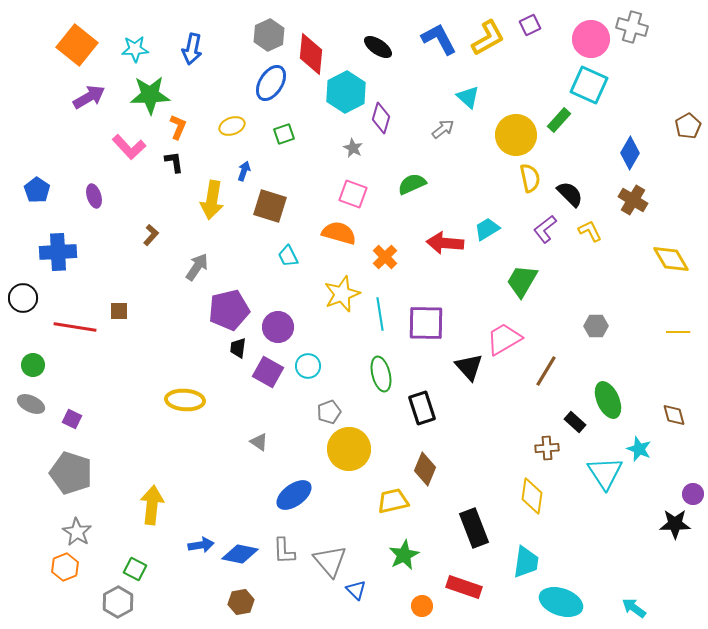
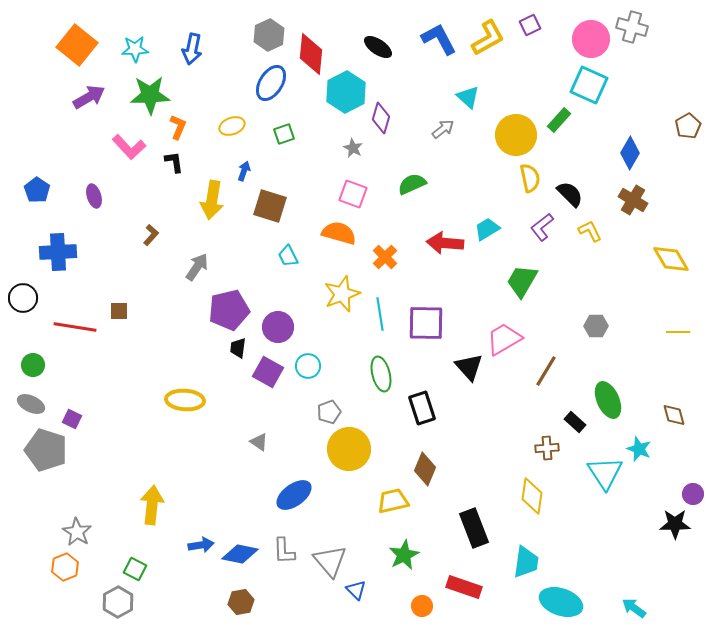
purple L-shape at (545, 229): moved 3 px left, 2 px up
gray pentagon at (71, 473): moved 25 px left, 23 px up
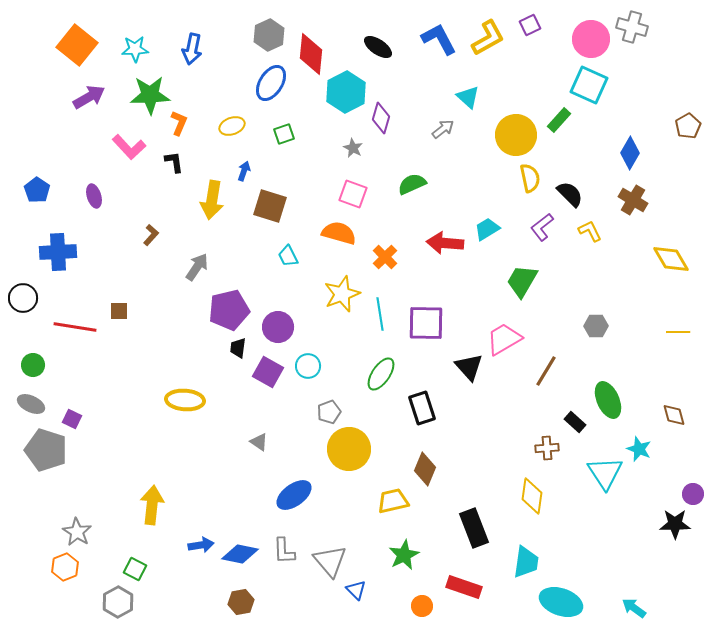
orange L-shape at (178, 127): moved 1 px right, 4 px up
green ellipse at (381, 374): rotated 48 degrees clockwise
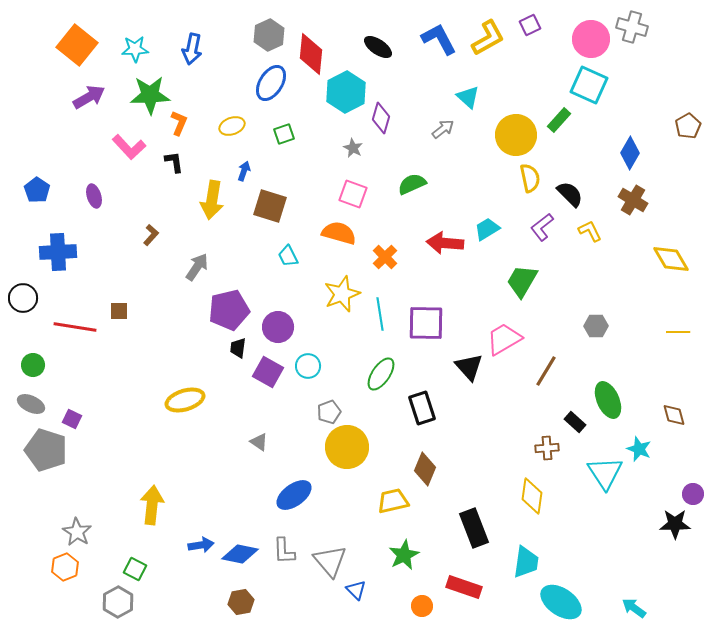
yellow ellipse at (185, 400): rotated 21 degrees counterclockwise
yellow circle at (349, 449): moved 2 px left, 2 px up
cyan ellipse at (561, 602): rotated 15 degrees clockwise
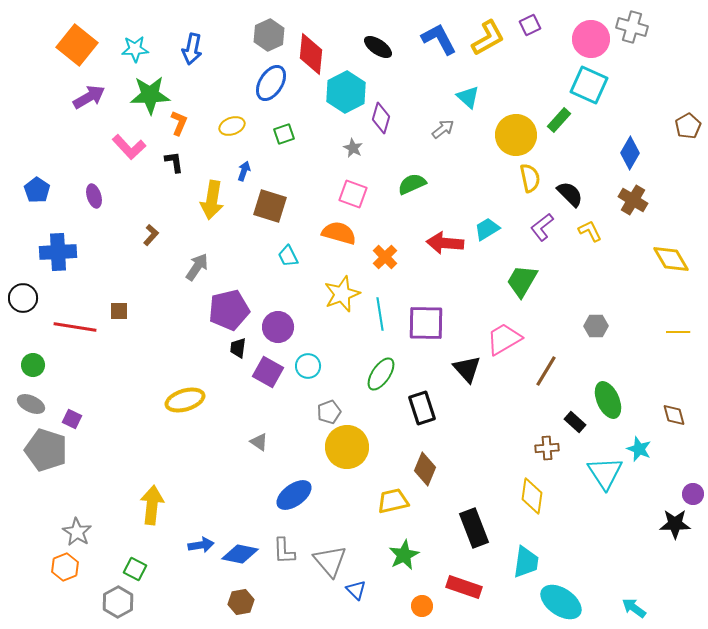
black triangle at (469, 367): moved 2 px left, 2 px down
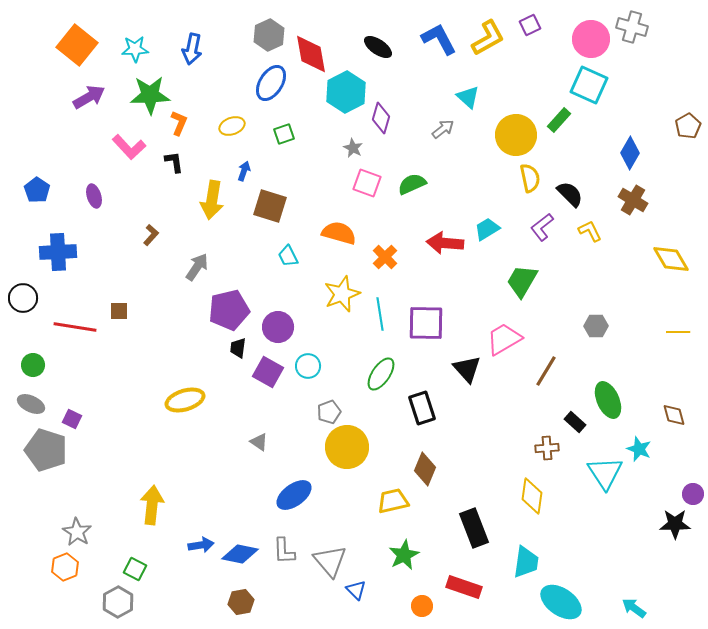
red diamond at (311, 54): rotated 15 degrees counterclockwise
pink square at (353, 194): moved 14 px right, 11 px up
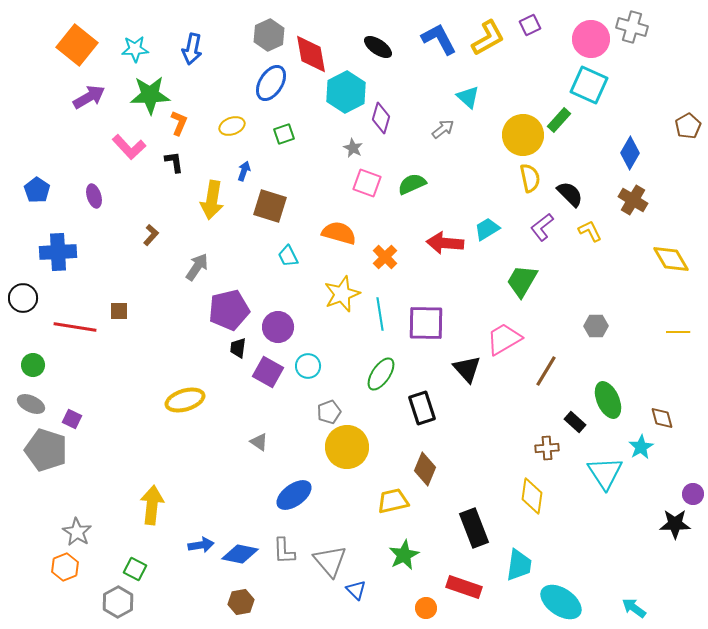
yellow circle at (516, 135): moved 7 px right
brown diamond at (674, 415): moved 12 px left, 3 px down
cyan star at (639, 449): moved 2 px right, 2 px up; rotated 20 degrees clockwise
cyan trapezoid at (526, 562): moved 7 px left, 3 px down
orange circle at (422, 606): moved 4 px right, 2 px down
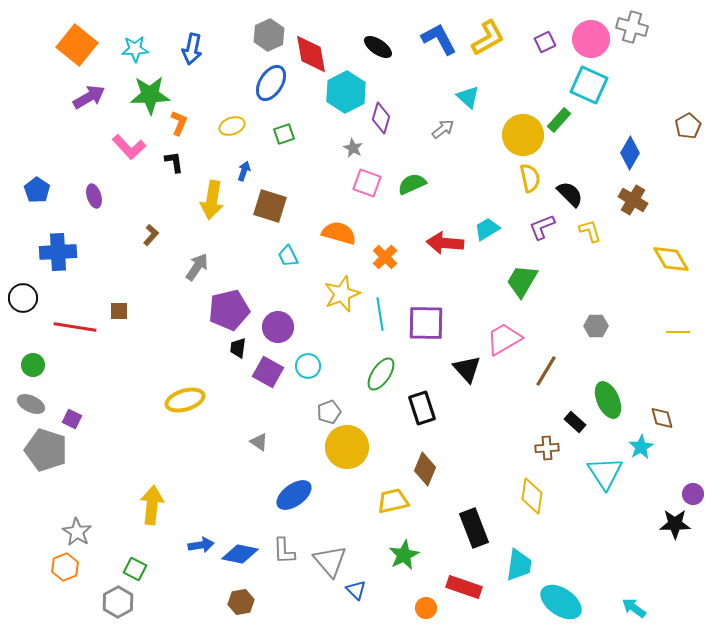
purple square at (530, 25): moved 15 px right, 17 px down
purple L-shape at (542, 227): rotated 16 degrees clockwise
yellow L-shape at (590, 231): rotated 10 degrees clockwise
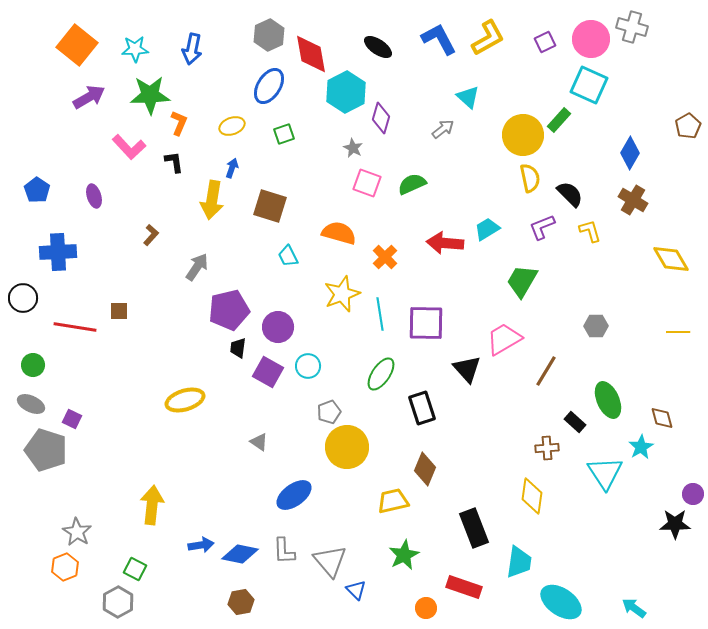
blue ellipse at (271, 83): moved 2 px left, 3 px down
blue arrow at (244, 171): moved 12 px left, 3 px up
cyan trapezoid at (519, 565): moved 3 px up
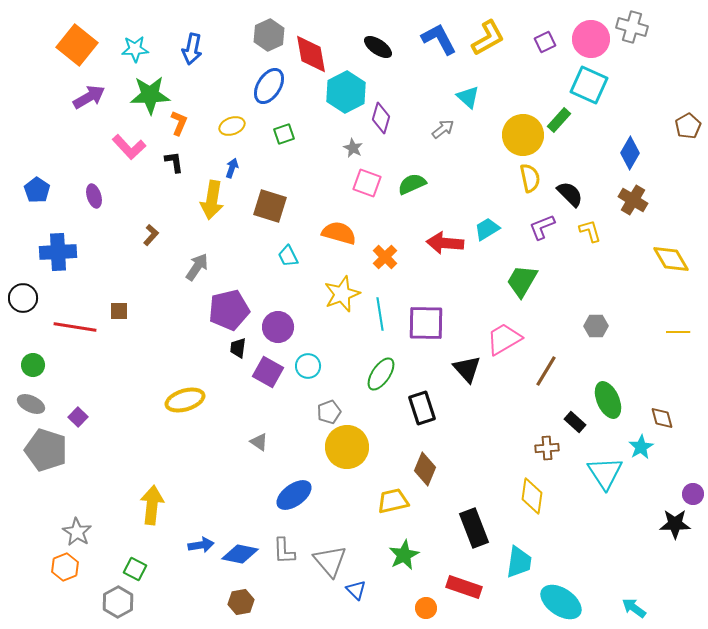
purple square at (72, 419): moved 6 px right, 2 px up; rotated 18 degrees clockwise
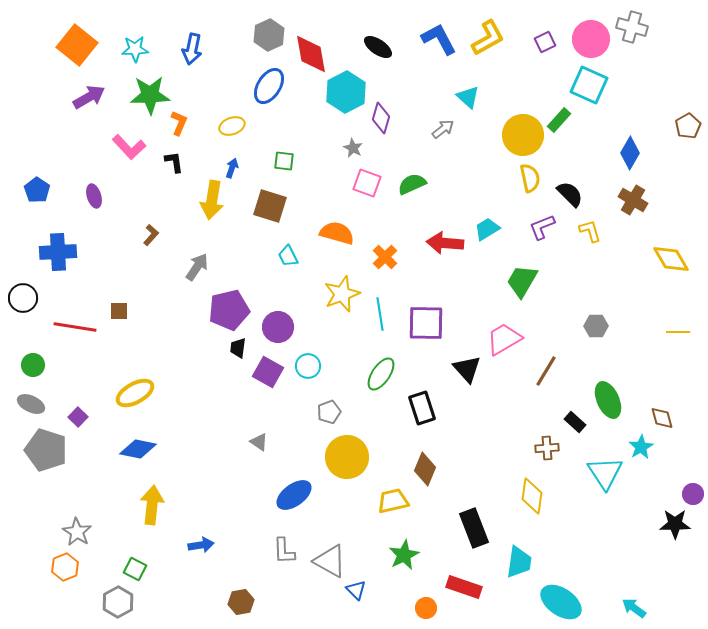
green square at (284, 134): moved 27 px down; rotated 25 degrees clockwise
orange semicircle at (339, 233): moved 2 px left
yellow ellipse at (185, 400): moved 50 px left, 7 px up; rotated 12 degrees counterclockwise
yellow circle at (347, 447): moved 10 px down
blue diamond at (240, 554): moved 102 px left, 105 px up
gray triangle at (330, 561): rotated 21 degrees counterclockwise
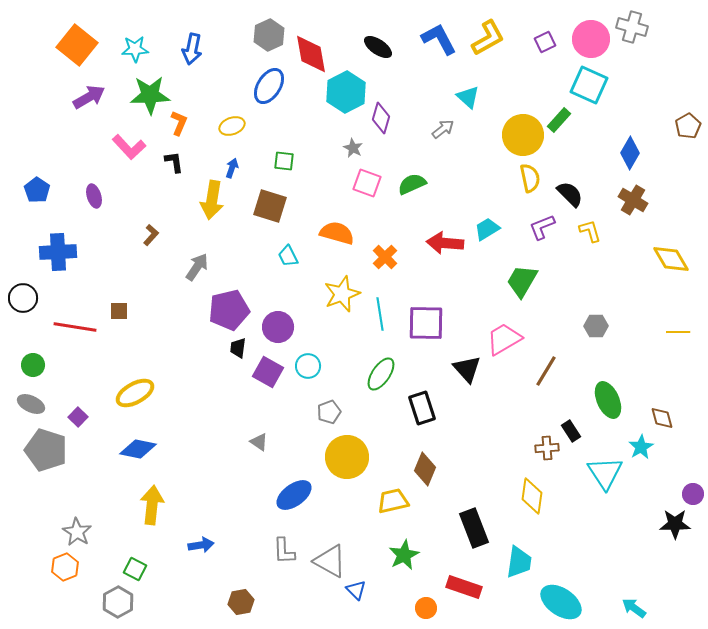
black rectangle at (575, 422): moved 4 px left, 9 px down; rotated 15 degrees clockwise
